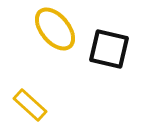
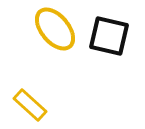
black square: moved 13 px up
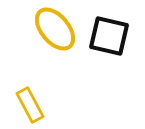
yellow rectangle: rotated 20 degrees clockwise
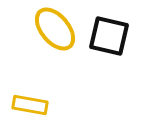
yellow rectangle: rotated 52 degrees counterclockwise
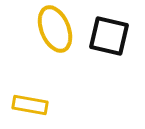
yellow ellipse: rotated 18 degrees clockwise
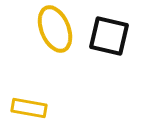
yellow rectangle: moved 1 px left, 3 px down
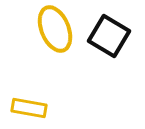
black square: rotated 18 degrees clockwise
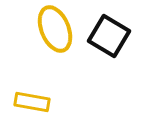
yellow rectangle: moved 3 px right, 6 px up
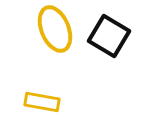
yellow rectangle: moved 10 px right
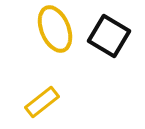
yellow rectangle: rotated 48 degrees counterclockwise
